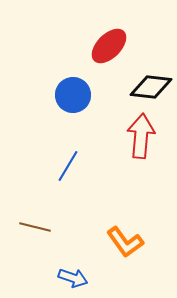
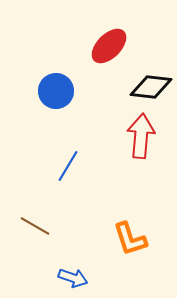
blue circle: moved 17 px left, 4 px up
brown line: moved 1 px up; rotated 16 degrees clockwise
orange L-shape: moved 5 px right, 3 px up; rotated 18 degrees clockwise
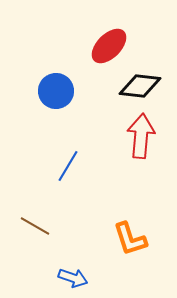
black diamond: moved 11 px left, 1 px up
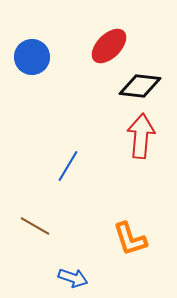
blue circle: moved 24 px left, 34 px up
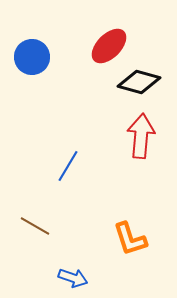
black diamond: moved 1 px left, 4 px up; rotated 9 degrees clockwise
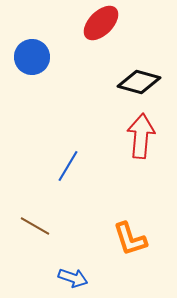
red ellipse: moved 8 px left, 23 px up
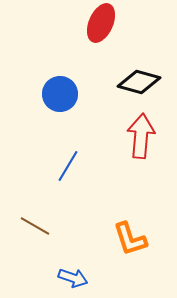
red ellipse: rotated 21 degrees counterclockwise
blue circle: moved 28 px right, 37 px down
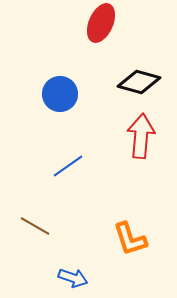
blue line: rotated 24 degrees clockwise
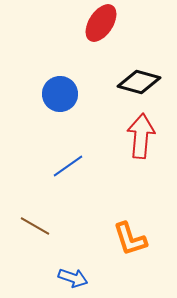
red ellipse: rotated 9 degrees clockwise
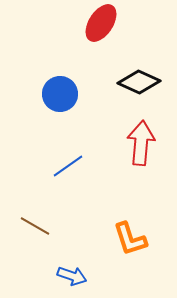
black diamond: rotated 9 degrees clockwise
red arrow: moved 7 px down
blue arrow: moved 1 px left, 2 px up
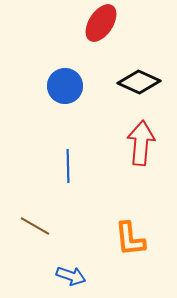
blue circle: moved 5 px right, 8 px up
blue line: rotated 56 degrees counterclockwise
orange L-shape: rotated 12 degrees clockwise
blue arrow: moved 1 px left
